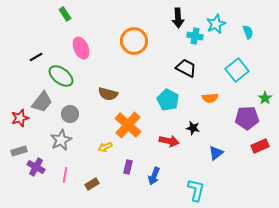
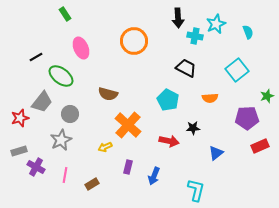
green star: moved 2 px right, 2 px up; rotated 16 degrees clockwise
black star: rotated 16 degrees counterclockwise
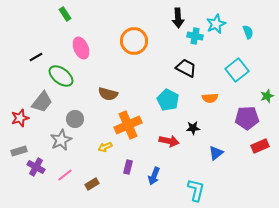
gray circle: moved 5 px right, 5 px down
orange cross: rotated 24 degrees clockwise
pink line: rotated 42 degrees clockwise
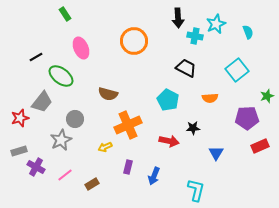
blue triangle: rotated 21 degrees counterclockwise
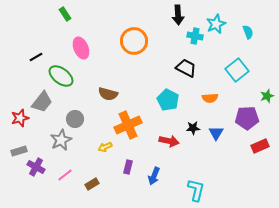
black arrow: moved 3 px up
blue triangle: moved 20 px up
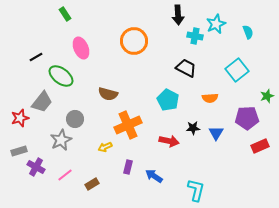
blue arrow: rotated 102 degrees clockwise
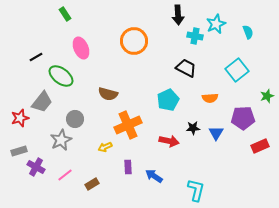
cyan pentagon: rotated 20 degrees clockwise
purple pentagon: moved 4 px left
purple rectangle: rotated 16 degrees counterclockwise
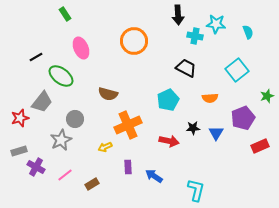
cyan star: rotated 30 degrees clockwise
purple pentagon: rotated 20 degrees counterclockwise
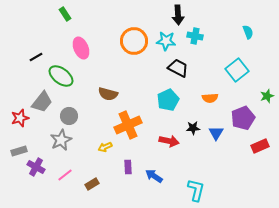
cyan star: moved 50 px left, 17 px down
black trapezoid: moved 8 px left
gray circle: moved 6 px left, 3 px up
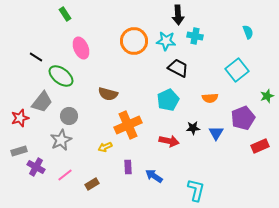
black line: rotated 64 degrees clockwise
